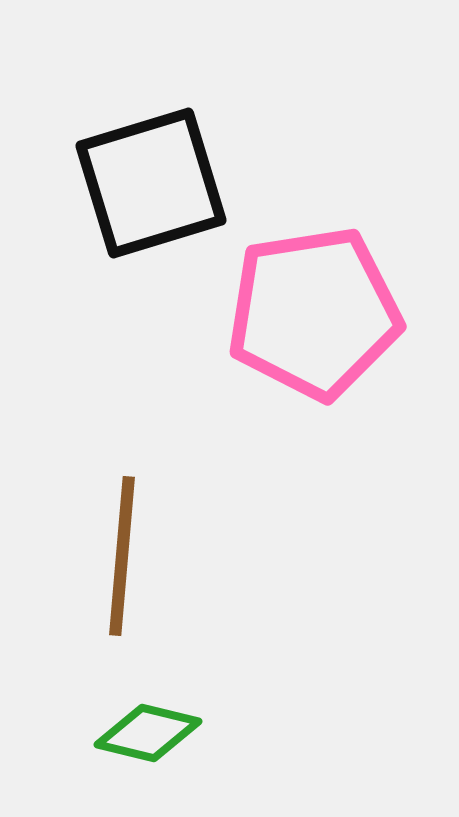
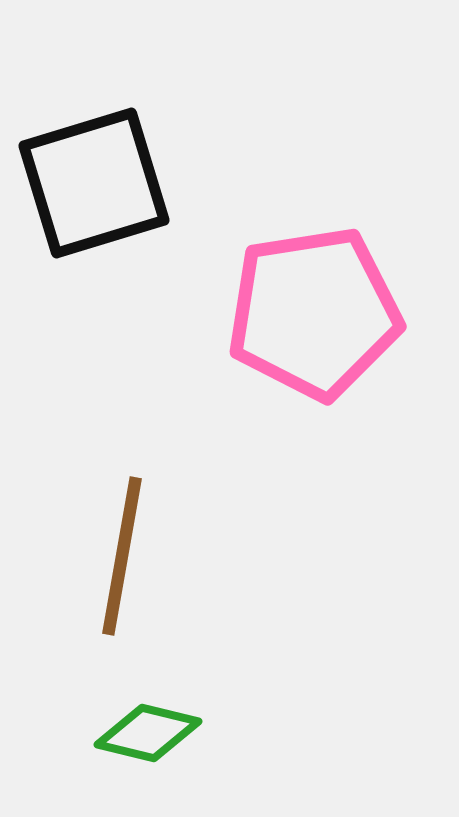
black square: moved 57 px left
brown line: rotated 5 degrees clockwise
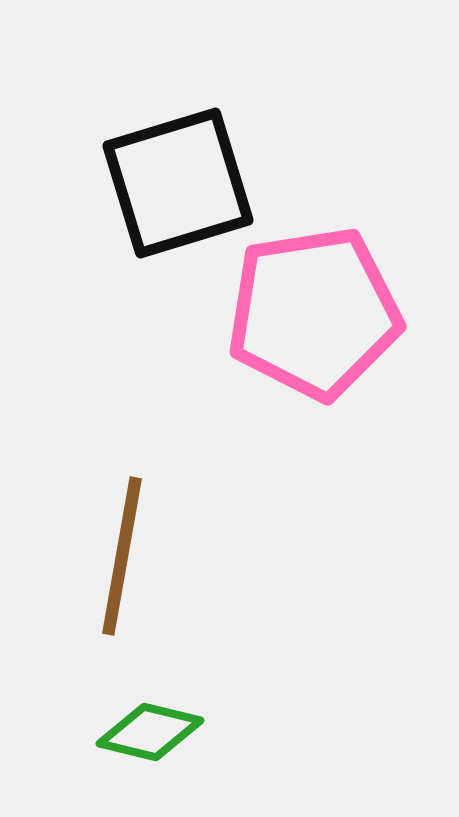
black square: moved 84 px right
green diamond: moved 2 px right, 1 px up
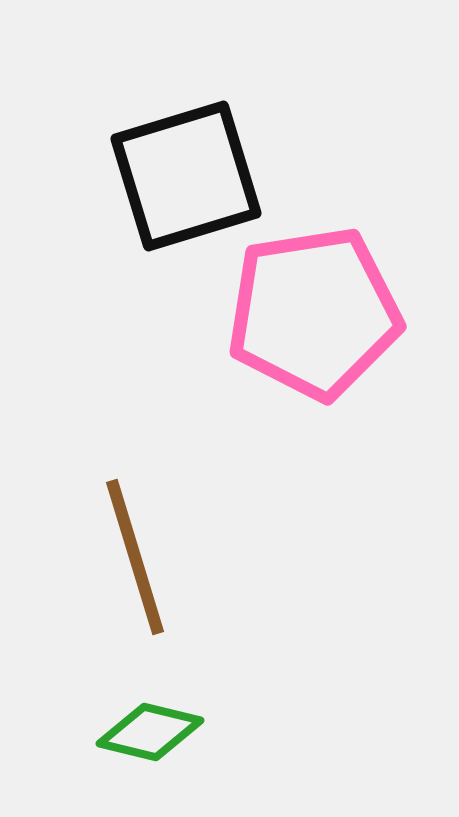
black square: moved 8 px right, 7 px up
brown line: moved 13 px right, 1 px down; rotated 27 degrees counterclockwise
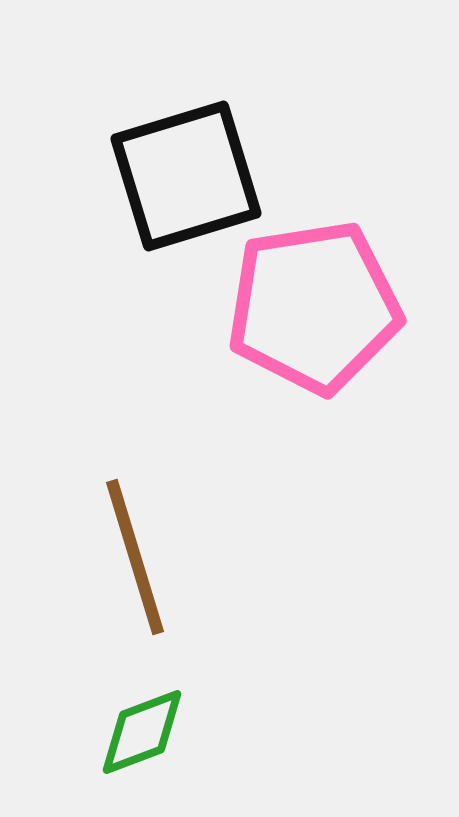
pink pentagon: moved 6 px up
green diamond: moved 8 px left; rotated 34 degrees counterclockwise
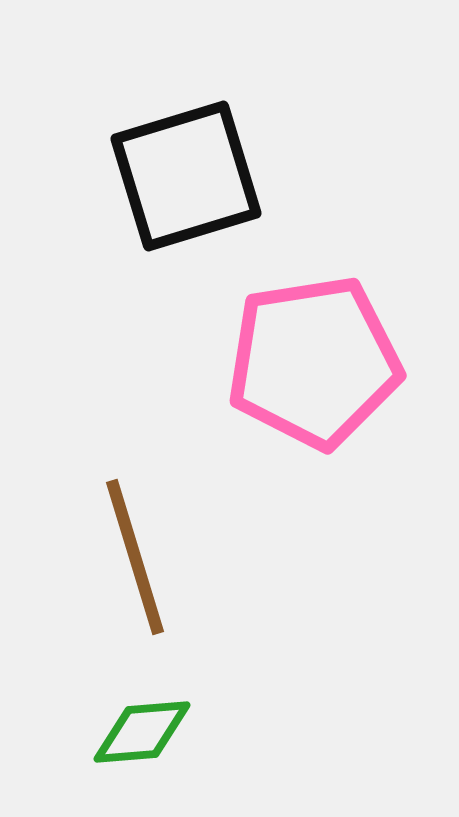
pink pentagon: moved 55 px down
green diamond: rotated 16 degrees clockwise
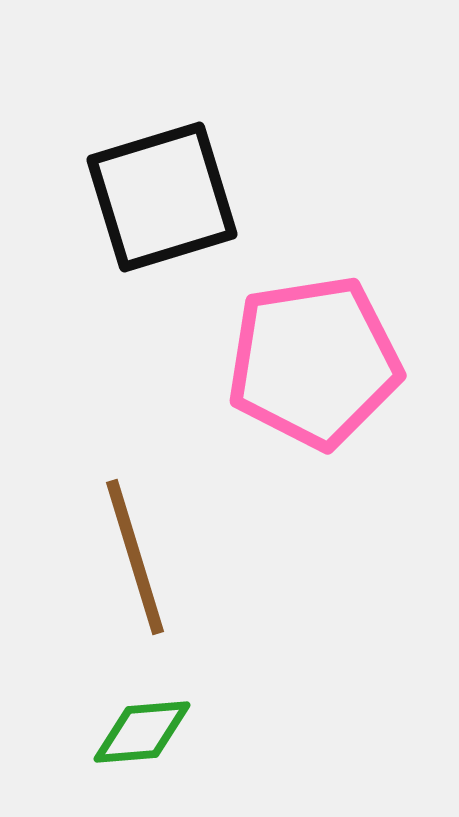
black square: moved 24 px left, 21 px down
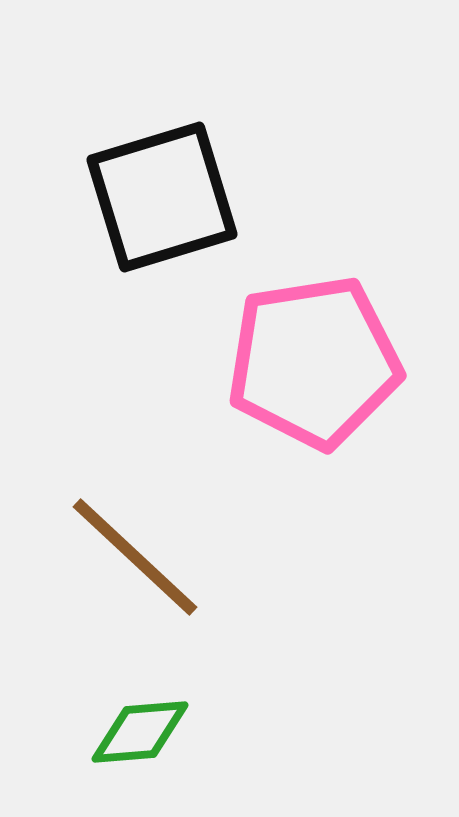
brown line: rotated 30 degrees counterclockwise
green diamond: moved 2 px left
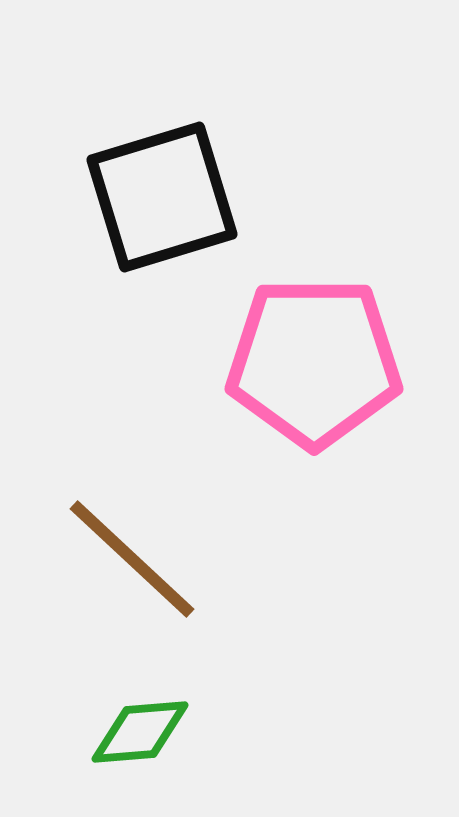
pink pentagon: rotated 9 degrees clockwise
brown line: moved 3 px left, 2 px down
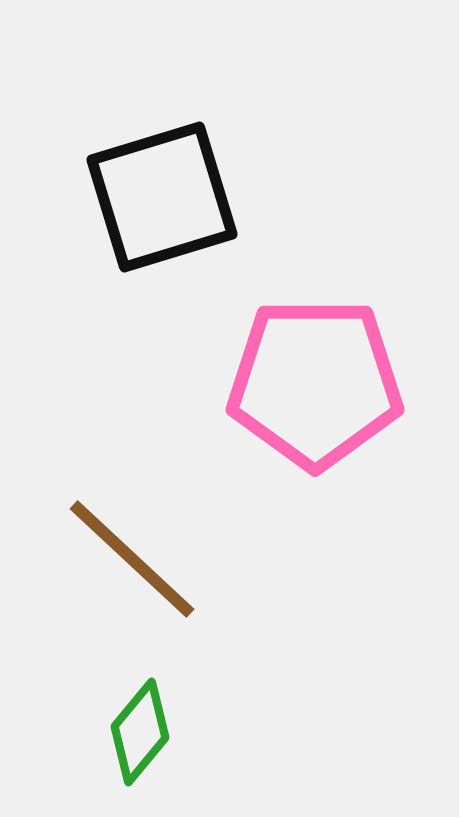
pink pentagon: moved 1 px right, 21 px down
green diamond: rotated 46 degrees counterclockwise
